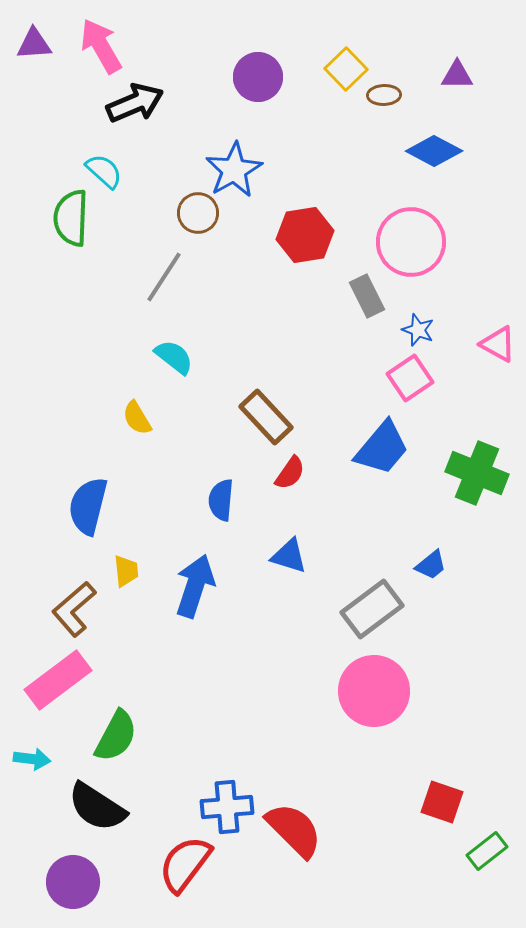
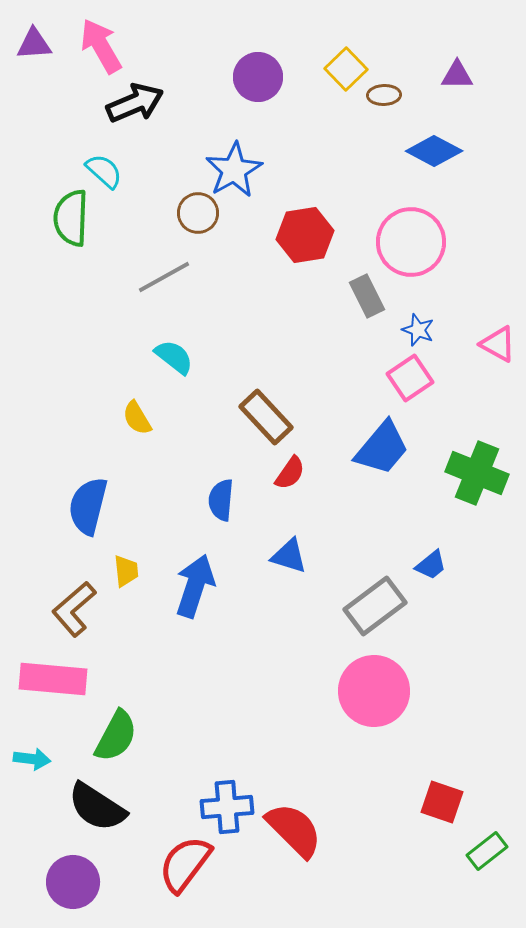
gray line at (164, 277): rotated 28 degrees clockwise
gray rectangle at (372, 609): moved 3 px right, 3 px up
pink rectangle at (58, 680): moved 5 px left, 1 px up; rotated 42 degrees clockwise
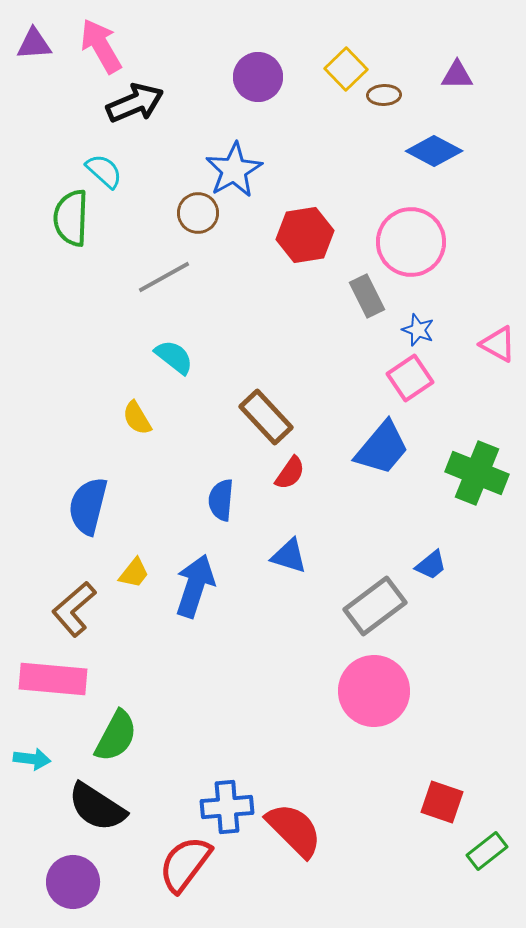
yellow trapezoid at (126, 571): moved 8 px right, 2 px down; rotated 44 degrees clockwise
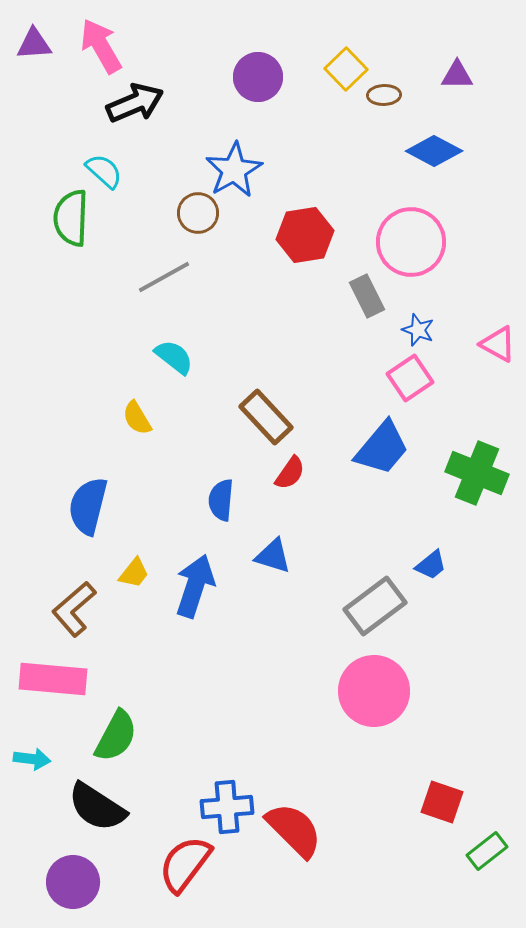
blue triangle at (289, 556): moved 16 px left
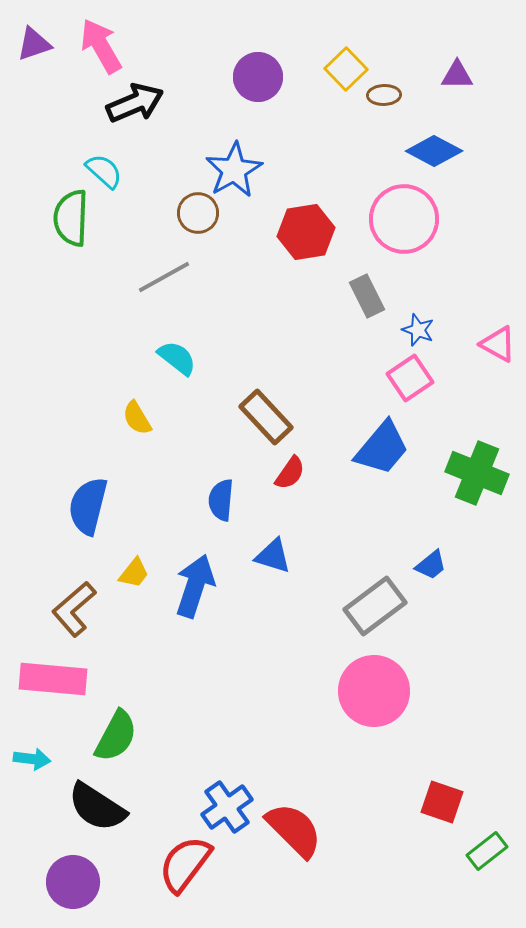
purple triangle at (34, 44): rotated 15 degrees counterclockwise
red hexagon at (305, 235): moved 1 px right, 3 px up
pink circle at (411, 242): moved 7 px left, 23 px up
cyan semicircle at (174, 357): moved 3 px right, 1 px down
blue cross at (227, 807): rotated 30 degrees counterclockwise
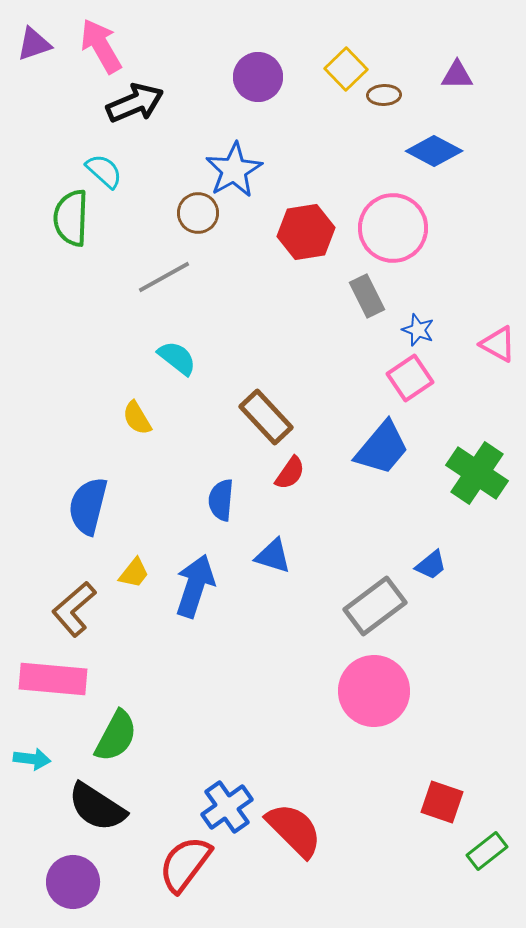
pink circle at (404, 219): moved 11 px left, 9 px down
green cross at (477, 473): rotated 12 degrees clockwise
